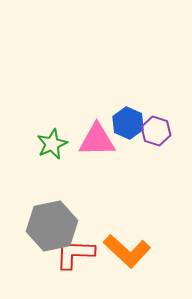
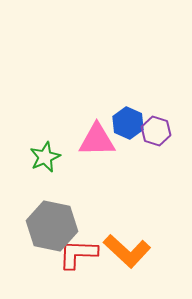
green star: moved 7 px left, 13 px down
gray hexagon: rotated 24 degrees clockwise
red L-shape: moved 3 px right
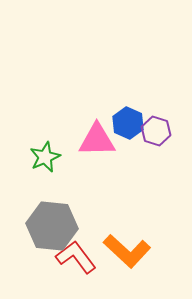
gray hexagon: rotated 6 degrees counterclockwise
red L-shape: moved 2 px left, 3 px down; rotated 51 degrees clockwise
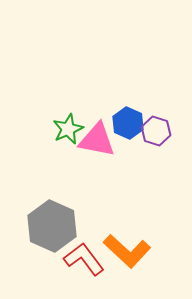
pink triangle: rotated 12 degrees clockwise
green star: moved 23 px right, 28 px up
gray hexagon: rotated 18 degrees clockwise
red L-shape: moved 8 px right, 2 px down
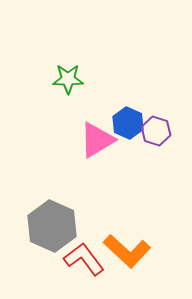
green star: moved 50 px up; rotated 24 degrees clockwise
pink triangle: rotated 42 degrees counterclockwise
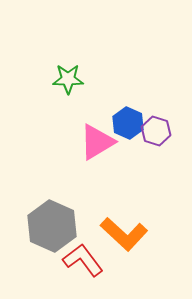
pink triangle: moved 2 px down
orange L-shape: moved 3 px left, 17 px up
red L-shape: moved 1 px left, 1 px down
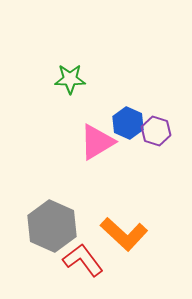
green star: moved 2 px right
